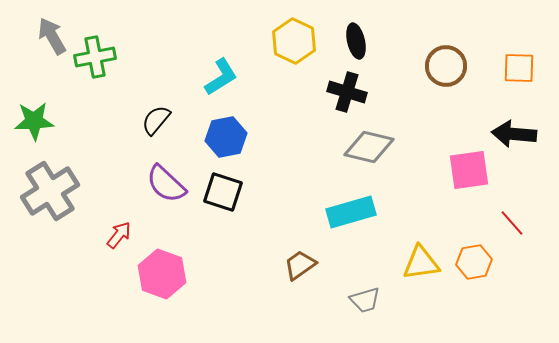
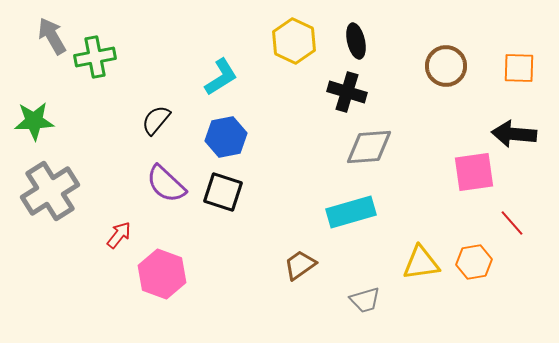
gray diamond: rotated 18 degrees counterclockwise
pink square: moved 5 px right, 2 px down
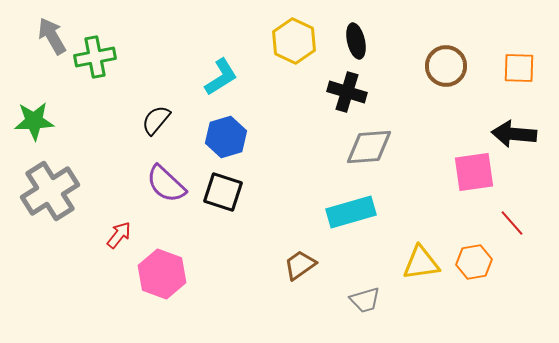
blue hexagon: rotated 6 degrees counterclockwise
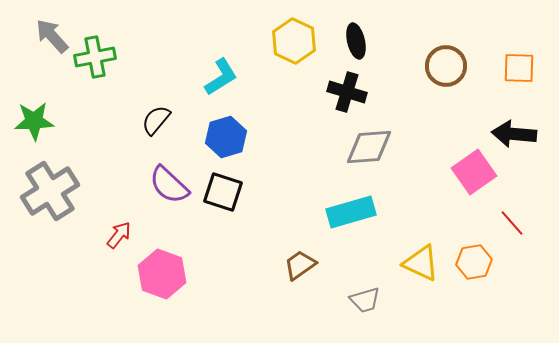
gray arrow: rotated 12 degrees counterclockwise
pink square: rotated 27 degrees counterclockwise
purple semicircle: moved 3 px right, 1 px down
yellow triangle: rotated 33 degrees clockwise
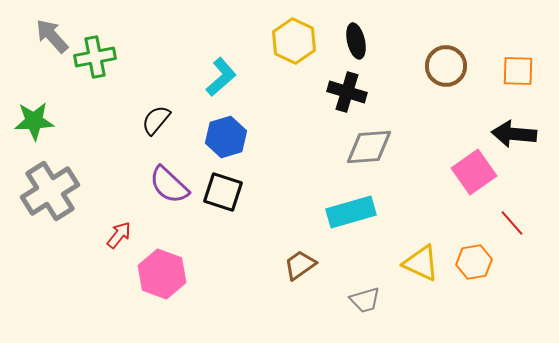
orange square: moved 1 px left, 3 px down
cyan L-shape: rotated 9 degrees counterclockwise
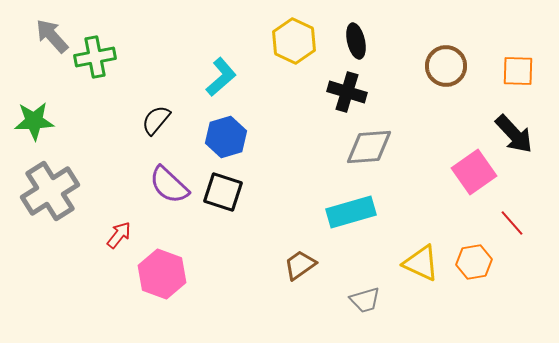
black arrow: rotated 138 degrees counterclockwise
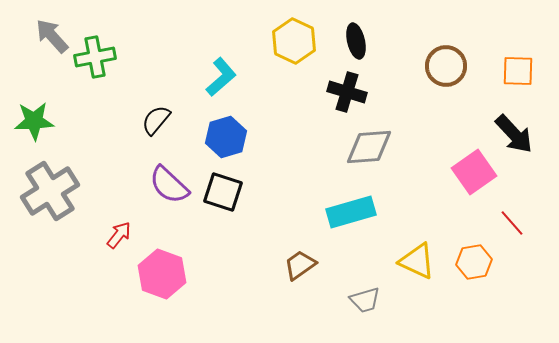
yellow triangle: moved 4 px left, 2 px up
